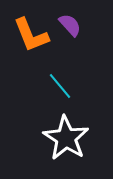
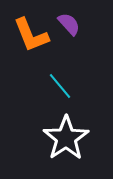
purple semicircle: moved 1 px left, 1 px up
white star: rotated 6 degrees clockwise
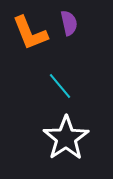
purple semicircle: moved 1 px up; rotated 30 degrees clockwise
orange L-shape: moved 1 px left, 2 px up
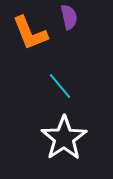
purple semicircle: moved 6 px up
white star: moved 2 px left
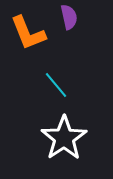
orange L-shape: moved 2 px left
cyan line: moved 4 px left, 1 px up
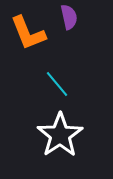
cyan line: moved 1 px right, 1 px up
white star: moved 4 px left, 3 px up
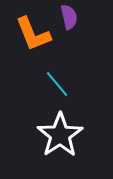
orange L-shape: moved 5 px right, 1 px down
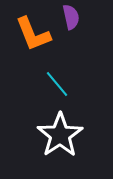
purple semicircle: moved 2 px right
